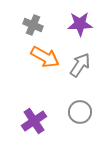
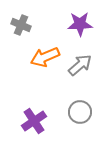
gray cross: moved 12 px left
orange arrow: rotated 128 degrees clockwise
gray arrow: rotated 15 degrees clockwise
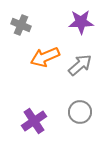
purple star: moved 1 px right, 2 px up
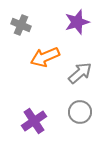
purple star: moved 4 px left; rotated 15 degrees counterclockwise
gray arrow: moved 8 px down
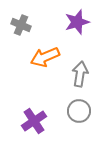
gray arrow: moved 1 px down; rotated 40 degrees counterclockwise
gray circle: moved 1 px left, 1 px up
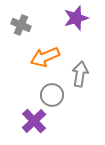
purple star: moved 1 px left, 4 px up
gray circle: moved 27 px left, 16 px up
purple cross: rotated 10 degrees counterclockwise
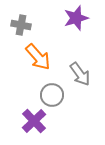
gray cross: rotated 12 degrees counterclockwise
orange arrow: moved 7 px left; rotated 108 degrees counterclockwise
gray arrow: rotated 135 degrees clockwise
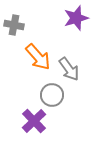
gray cross: moved 7 px left
gray arrow: moved 11 px left, 5 px up
